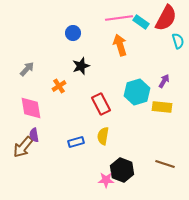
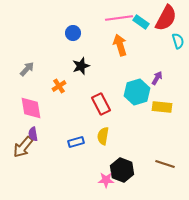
purple arrow: moved 7 px left, 3 px up
purple semicircle: moved 1 px left, 1 px up
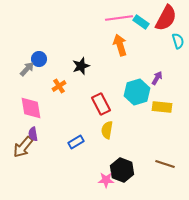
blue circle: moved 34 px left, 26 px down
yellow semicircle: moved 4 px right, 6 px up
blue rectangle: rotated 14 degrees counterclockwise
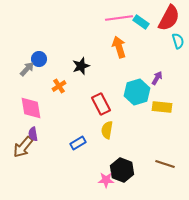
red semicircle: moved 3 px right
orange arrow: moved 1 px left, 2 px down
blue rectangle: moved 2 px right, 1 px down
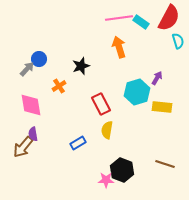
pink diamond: moved 3 px up
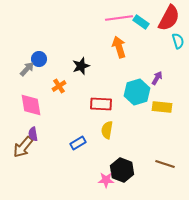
red rectangle: rotated 60 degrees counterclockwise
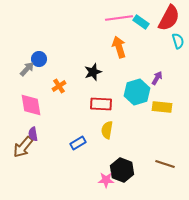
black star: moved 12 px right, 6 px down
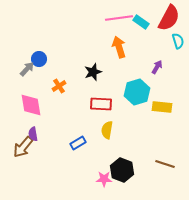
purple arrow: moved 11 px up
pink star: moved 2 px left, 1 px up
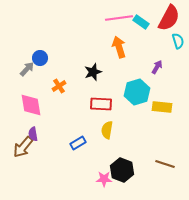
blue circle: moved 1 px right, 1 px up
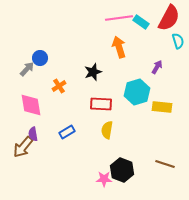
blue rectangle: moved 11 px left, 11 px up
